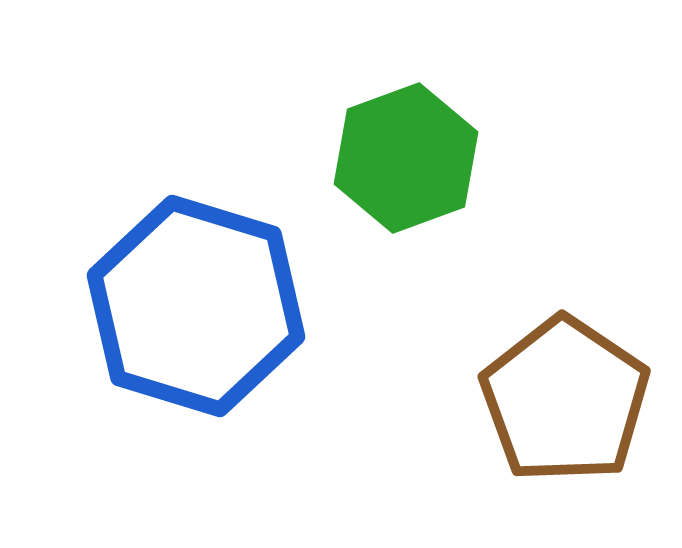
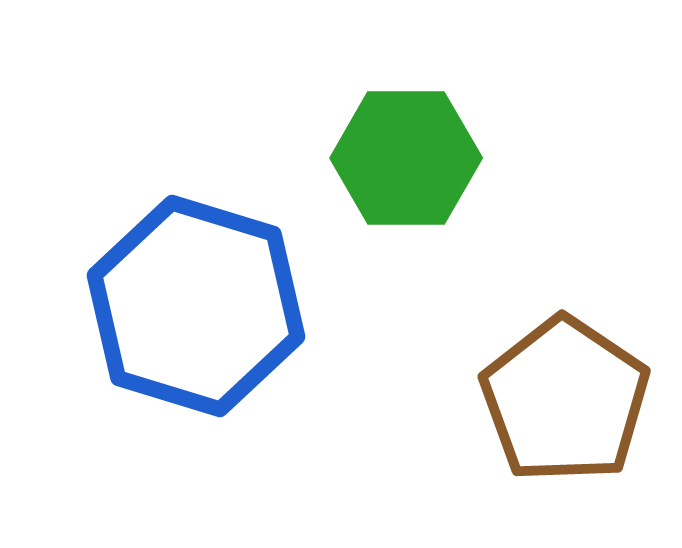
green hexagon: rotated 20 degrees clockwise
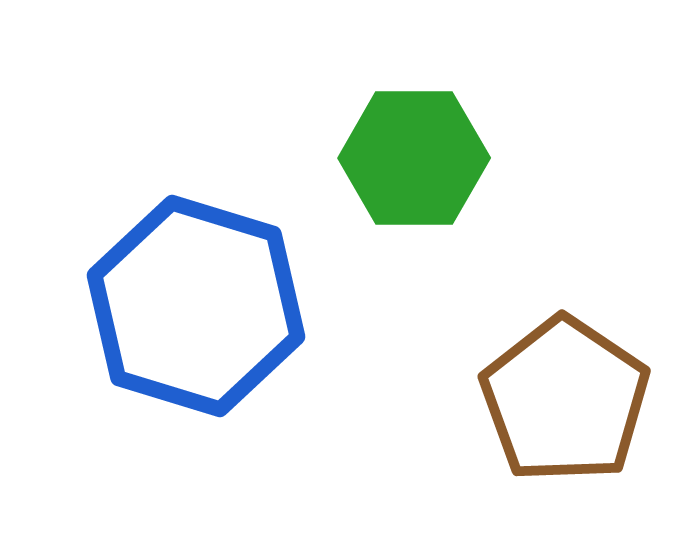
green hexagon: moved 8 px right
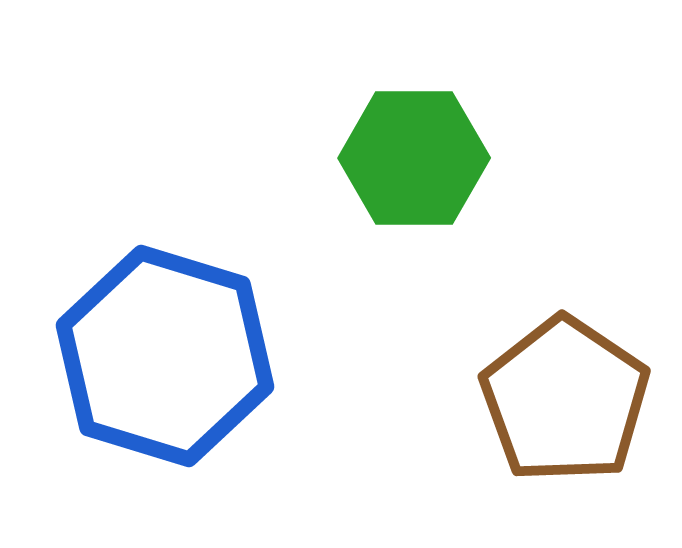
blue hexagon: moved 31 px left, 50 px down
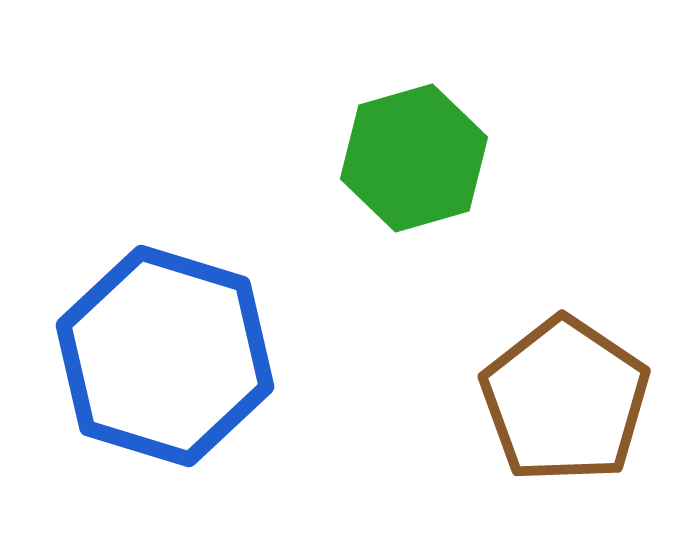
green hexagon: rotated 16 degrees counterclockwise
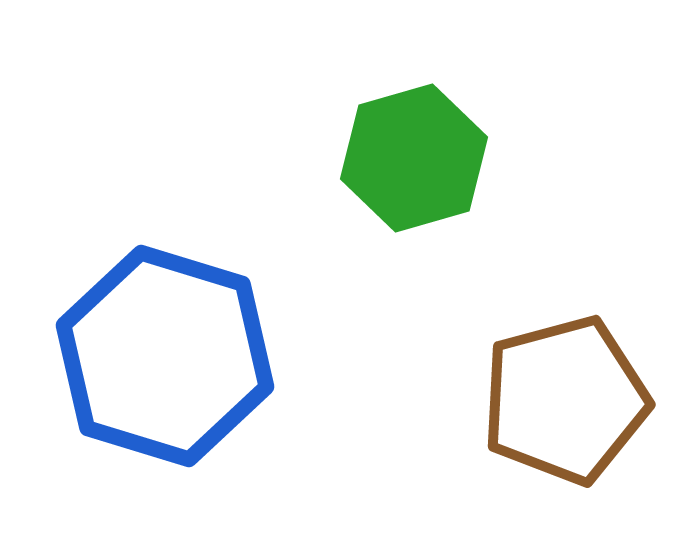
brown pentagon: rotated 23 degrees clockwise
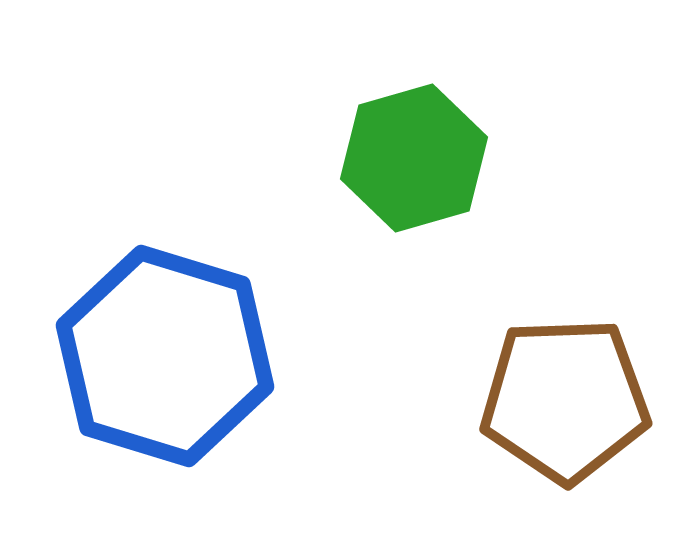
brown pentagon: rotated 13 degrees clockwise
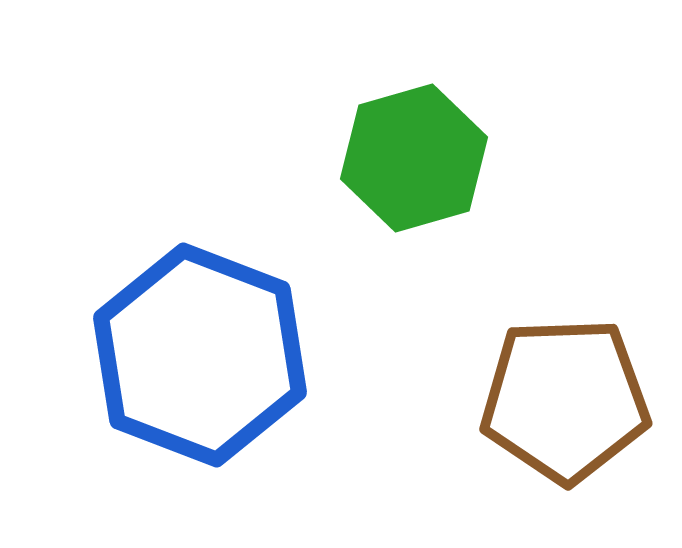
blue hexagon: moved 35 px right, 1 px up; rotated 4 degrees clockwise
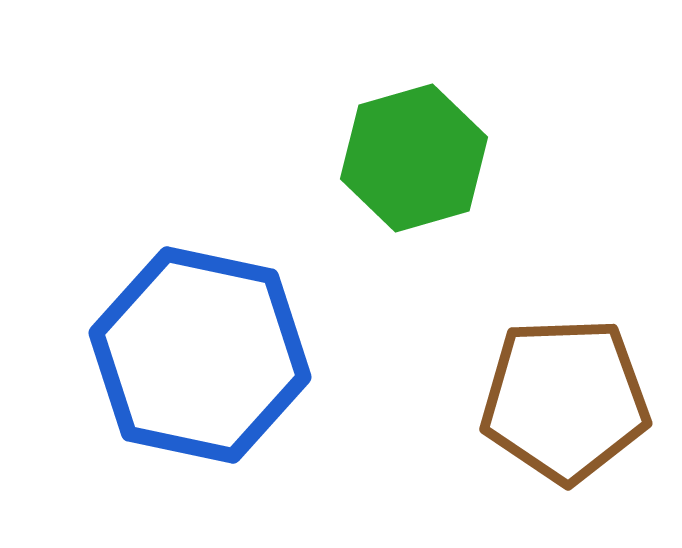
blue hexagon: rotated 9 degrees counterclockwise
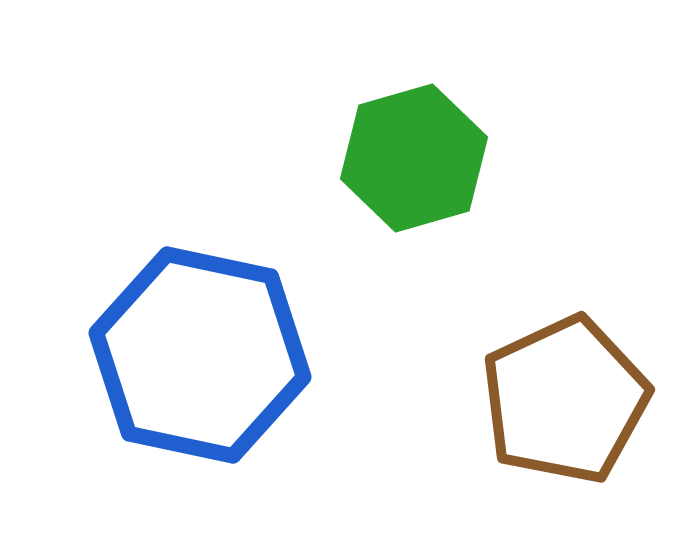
brown pentagon: rotated 23 degrees counterclockwise
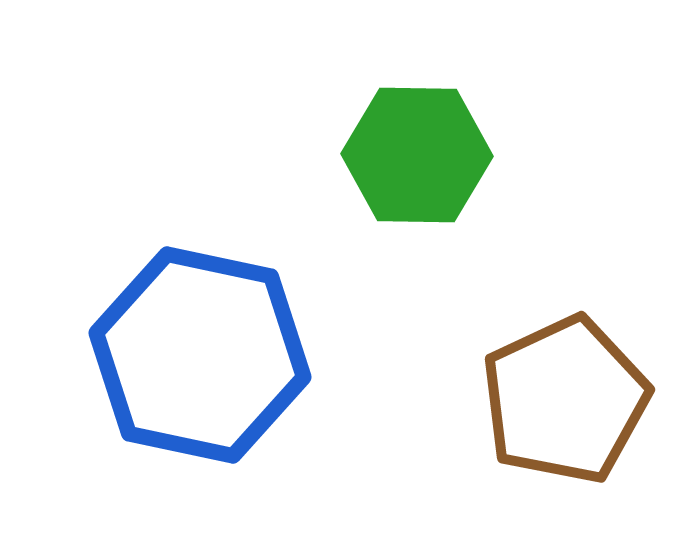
green hexagon: moved 3 px right, 3 px up; rotated 17 degrees clockwise
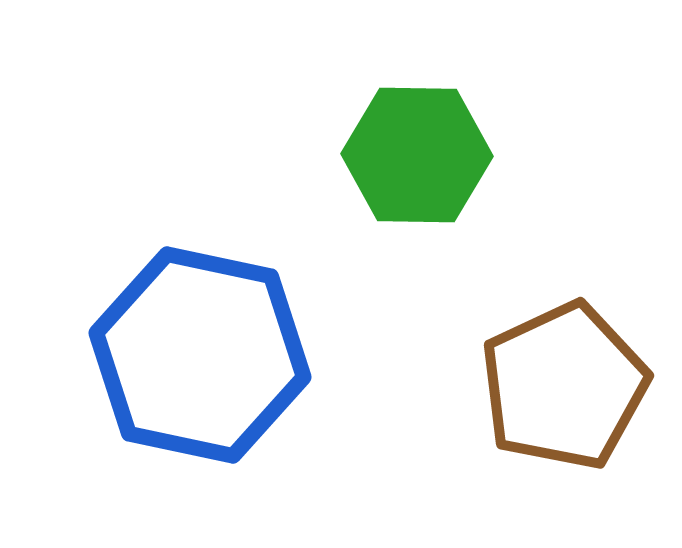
brown pentagon: moved 1 px left, 14 px up
